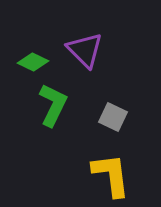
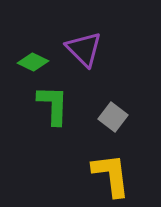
purple triangle: moved 1 px left, 1 px up
green L-shape: rotated 24 degrees counterclockwise
gray square: rotated 12 degrees clockwise
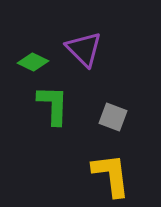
gray square: rotated 16 degrees counterclockwise
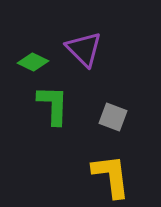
yellow L-shape: moved 1 px down
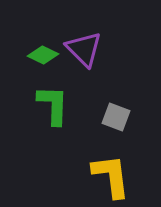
green diamond: moved 10 px right, 7 px up
gray square: moved 3 px right
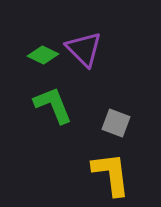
green L-shape: rotated 24 degrees counterclockwise
gray square: moved 6 px down
yellow L-shape: moved 2 px up
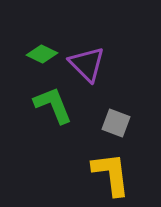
purple triangle: moved 3 px right, 15 px down
green diamond: moved 1 px left, 1 px up
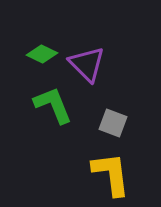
gray square: moved 3 px left
